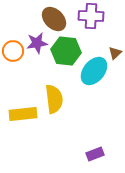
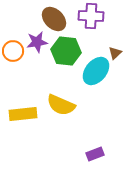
purple star: moved 1 px up
cyan ellipse: moved 2 px right
yellow semicircle: moved 7 px right, 6 px down; rotated 120 degrees clockwise
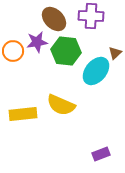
purple rectangle: moved 6 px right
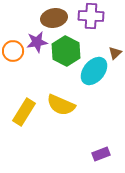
brown ellipse: moved 1 px up; rotated 55 degrees counterclockwise
green hexagon: rotated 20 degrees clockwise
cyan ellipse: moved 2 px left
yellow rectangle: moved 1 px right, 2 px up; rotated 52 degrees counterclockwise
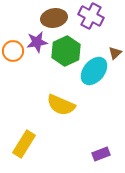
purple cross: rotated 25 degrees clockwise
green hexagon: rotated 8 degrees clockwise
yellow rectangle: moved 32 px down
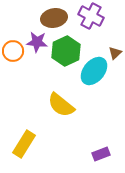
purple star: rotated 15 degrees clockwise
yellow semicircle: rotated 16 degrees clockwise
